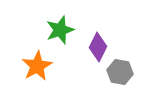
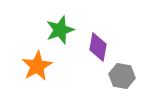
purple diamond: rotated 16 degrees counterclockwise
gray hexagon: moved 2 px right, 4 px down
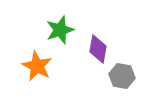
purple diamond: moved 2 px down
orange star: rotated 16 degrees counterclockwise
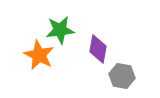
green star: rotated 12 degrees clockwise
orange star: moved 2 px right, 11 px up
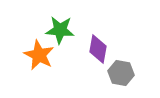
green star: rotated 12 degrees clockwise
gray hexagon: moved 1 px left, 3 px up
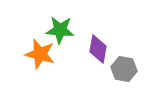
orange star: moved 1 px right, 1 px up; rotated 12 degrees counterclockwise
gray hexagon: moved 3 px right, 4 px up
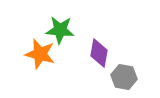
purple diamond: moved 1 px right, 4 px down
gray hexagon: moved 8 px down
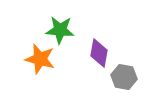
orange star: moved 5 px down
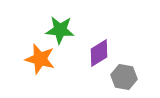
purple diamond: rotated 48 degrees clockwise
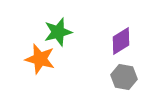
green star: moved 2 px left, 2 px down; rotated 20 degrees counterclockwise
purple diamond: moved 22 px right, 12 px up
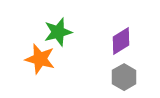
gray hexagon: rotated 20 degrees clockwise
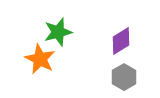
orange star: rotated 12 degrees clockwise
